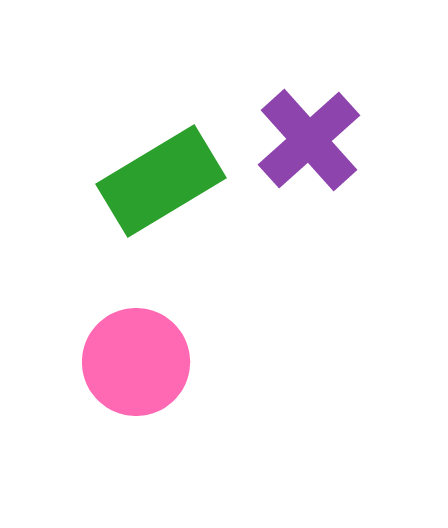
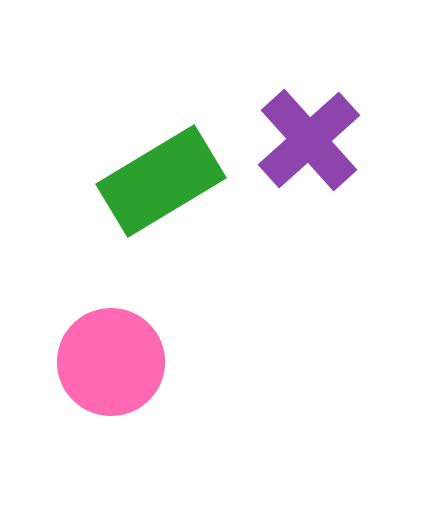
pink circle: moved 25 px left
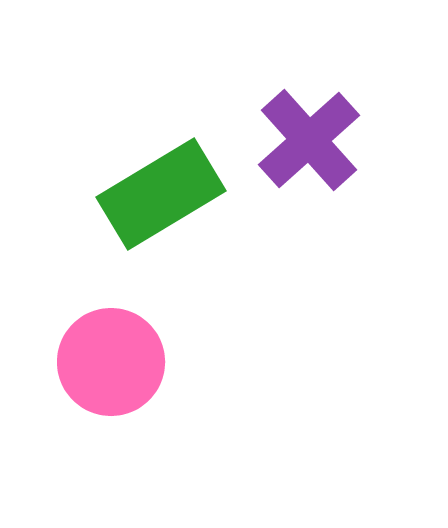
green rectangle: moved 13 px down
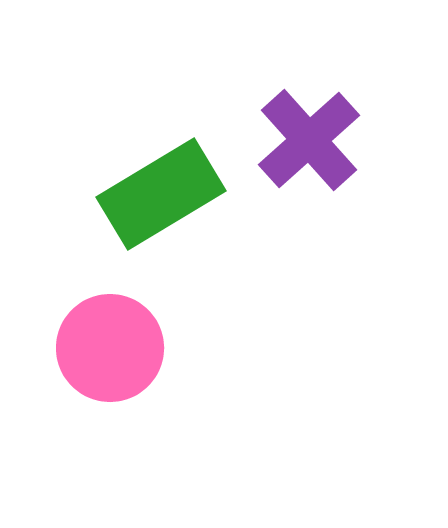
pink circle: moved 1 px left, 14 px up
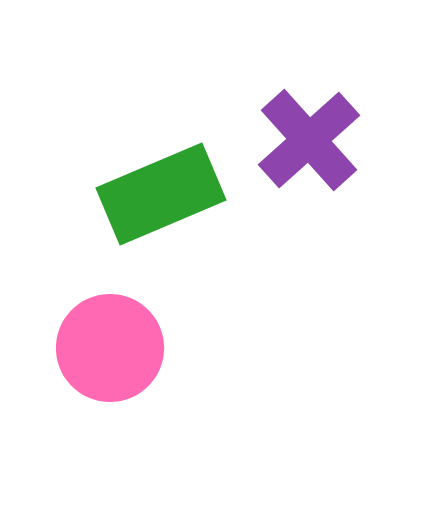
green rectangle: rotated 8 degrees clockwise
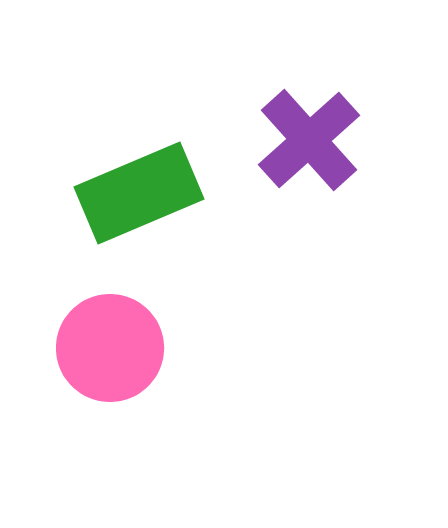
green rectangle: moved 22 px left, 1 px up
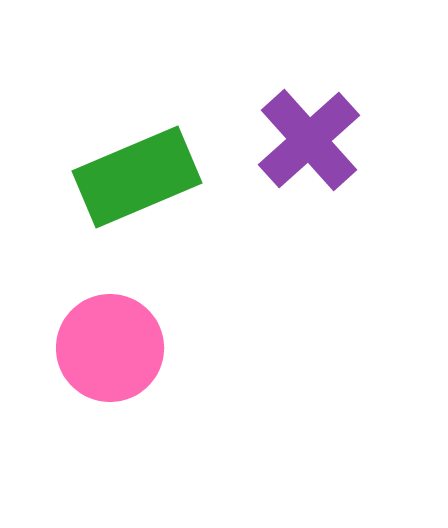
green rectangle: moved 2 px left, 16 px up
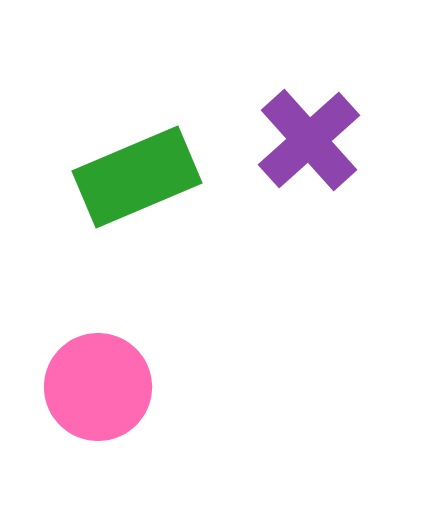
pink circle: moved 12 px left, 39 px down
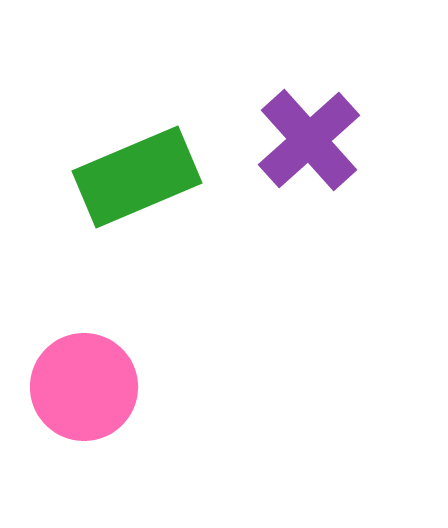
pink circle: moved 14 px left
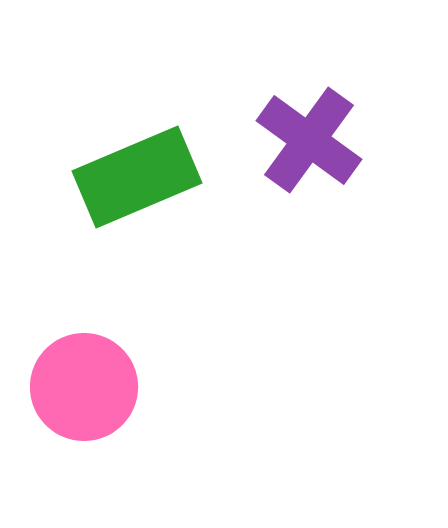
purple cross: rotated 12 degrees counterclockwise
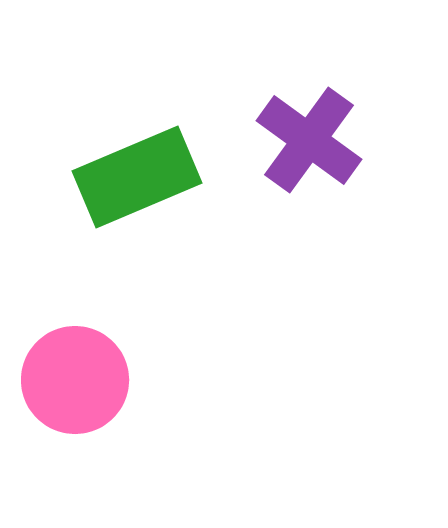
pink circle: moved 9 px left, 7 px up
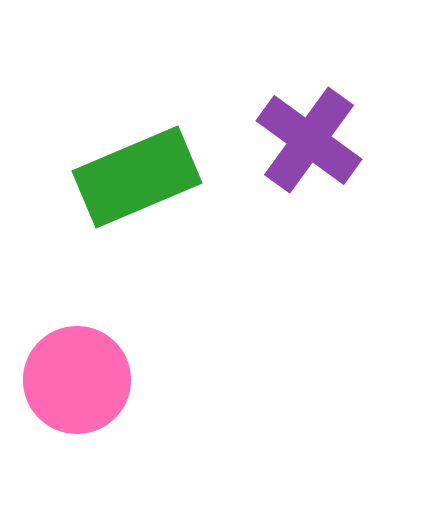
pink circle: moved 2 px right
